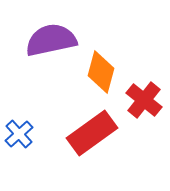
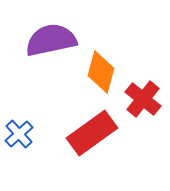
red cross: moved 1 px left, 1 px up
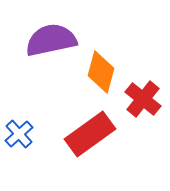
red rectangle: moved 2 px left, 1 px down
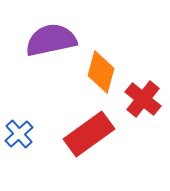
red rectangle: moved 1 px left
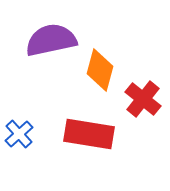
orange diamond: moved 1 px left, 2 px up
red rectangle: rotated 45 degrees clockwise
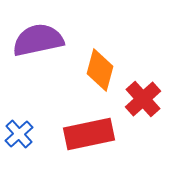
purple semicircle: moved 13 px left
red cross: rotated 9 degrees clockwise
red rectangle: rotated 21 degrees counterclockwise
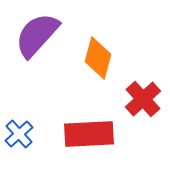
purple semicircle: moved 1 px left, 5 px up; rotated 36 degrees counterclockwise
orange diamond: moved 2 px left, 12 px up
red rectangle: rotated 9 degrees clockwise
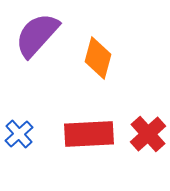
red cross: moved 5 px right, 35 px down
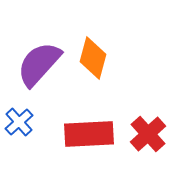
purple semicircle: moved 2 px right, 29 px down
orange diamond: moved 5 px left
blue cross: moved 12 px up
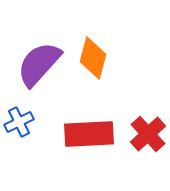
blue cross: rotated 16 degrees clockwise
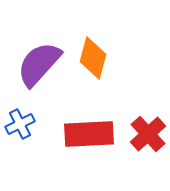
blue cross: moved 1 px right, 2 px down
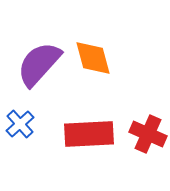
orange diamond: rotated 30 degrees counterclockwise
blue cross: rotated 16 degrees counterclockwise
red cross: rotated 24 degrees counterclockwise
